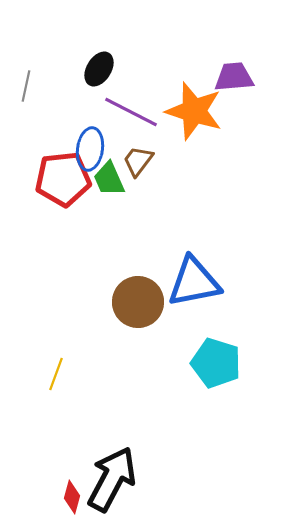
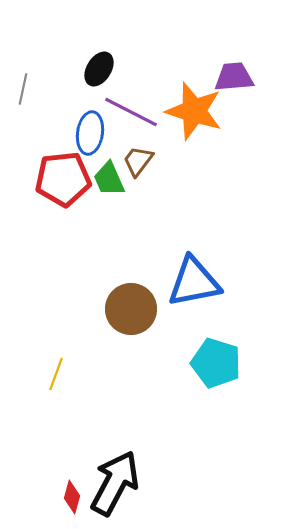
gray line: moved 3 px left, 3 px down
blue ellipse: moved 16 px up
brown circle: moved 7 px left, 7 px down
black arrow: moved 3 px right, 4 px down
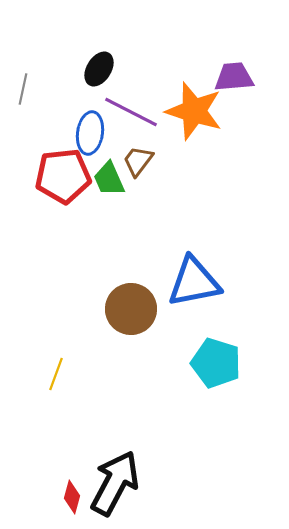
red pentagon: moved 3 px up
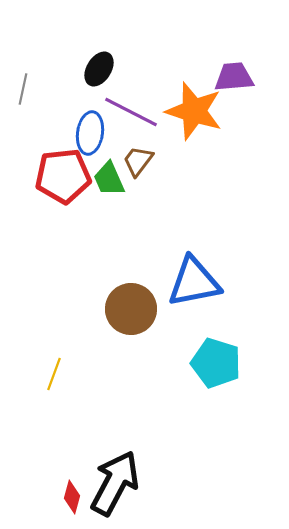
yellow line: moved 2 px left
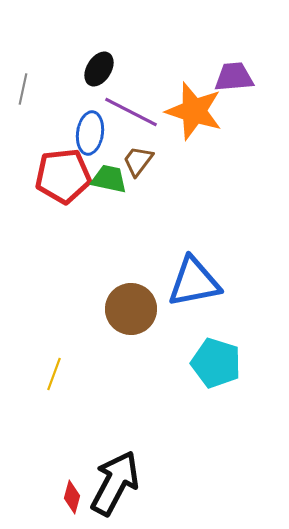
green trapezoid: rotated 126 degrees clockwise
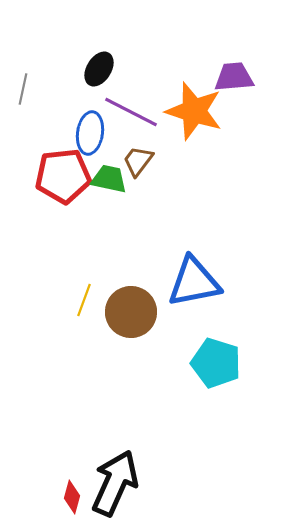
brown circle: moved 3 px down
yellow line: moved 30 px right, 74 px up
black arrow: rotated 4 degrees counterclockwise
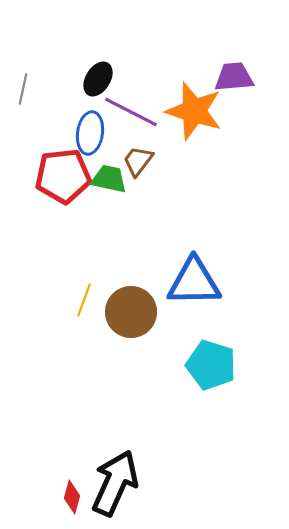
black ellipse: moved 1 px left, 10 px down
blue triangle: rotated 10 degrees clockwise
cyan pentagon: moved 5 px left, 2 px down
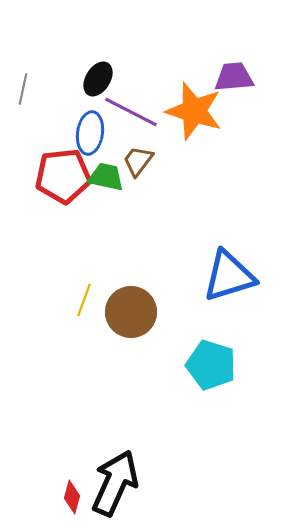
green trapezoid: moved 3 px left, 2 px up
blue triangle: moved 35 px right, 6 px up; rotated 16 degrees counterclockwise
